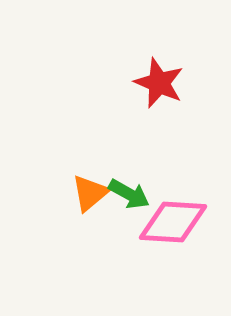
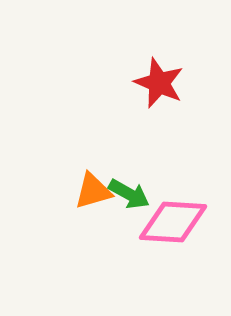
orange triangle: moved 3 px right, 2 px up; rotated 24 degrees clockwise
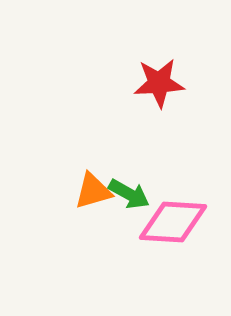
red star: rotated 27 degrees counterclockwise
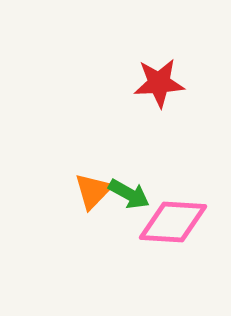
orange triangle: rotated 30 degrees counterclockwise
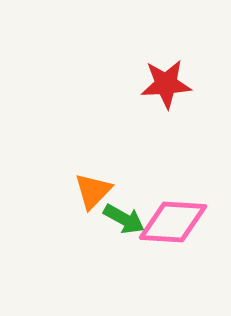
red star: moved 7 px right, 1 px down
green arrow: moved 5 px left, 25 px down
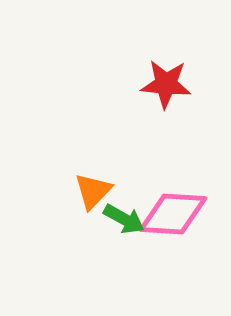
red star: rotated 9 degrees clockwise
pink diamond: moved 8 px up
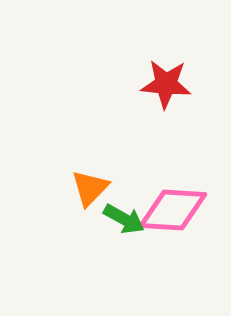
orange triangle: moved 3 px left, 3 px up
pink diamond: moved 4 px up
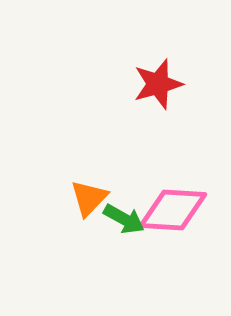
red star: moved 8 px left; rotated 21 degrees counterclockwise
orange triangle: moved 1 px left, 10 px down
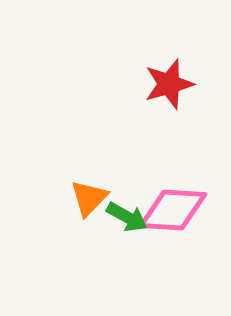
red star: moved 11 px right
green arrow: moved 3 px right, 2 px up
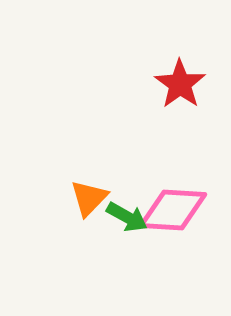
red star: moved 11 px right; rotated 21 degrees counterclockwise
